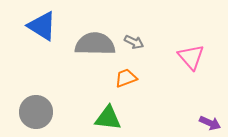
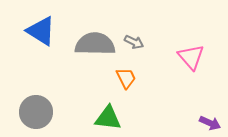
blue triangle: moved 1 px left, 5 px down
orange trapezoid: rotated 85 degrees clockwise
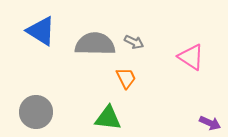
pink triangle: rotated 16 degrees counterclockwise
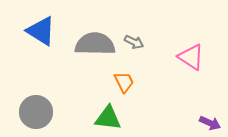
orange trapezoid: moved 2 px left, 4 px down
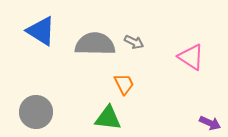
orange trapezoid: moved 2 px down
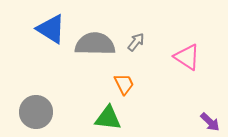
blue triangle: moved 10 px right, 2 px up
gray arrow: moved 2 px right; rotated 78 degrees counterclockwise
pink triangle: moved 4 px left
purple arrow: moved 1 px up; rotated 20 degrees clockwise
